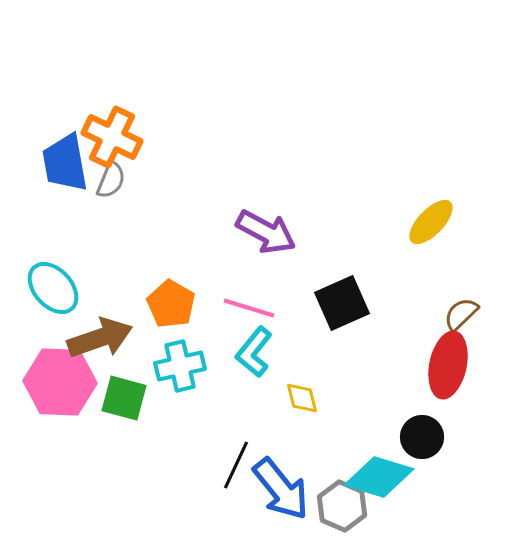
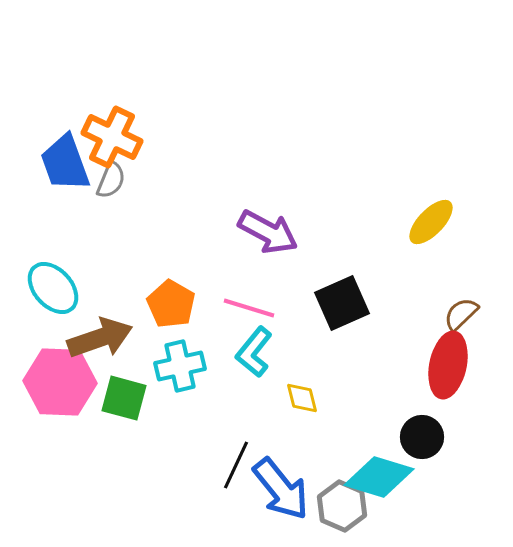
blue trapezoid: rotated 10 degrees counterclockwise
purple arrow: moved 2 px right
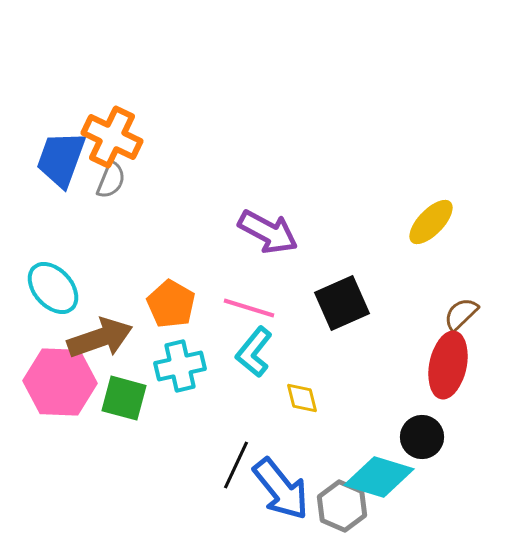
blue trapezoid: moved 4 px left, 4 px up; rotated 40 degrees clockwise
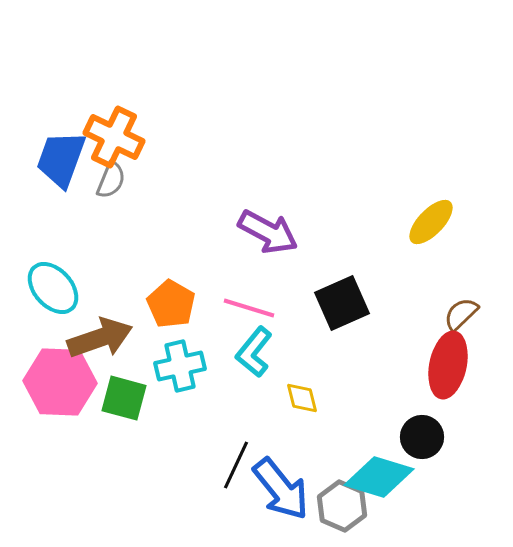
orange cross: moved 2 px right
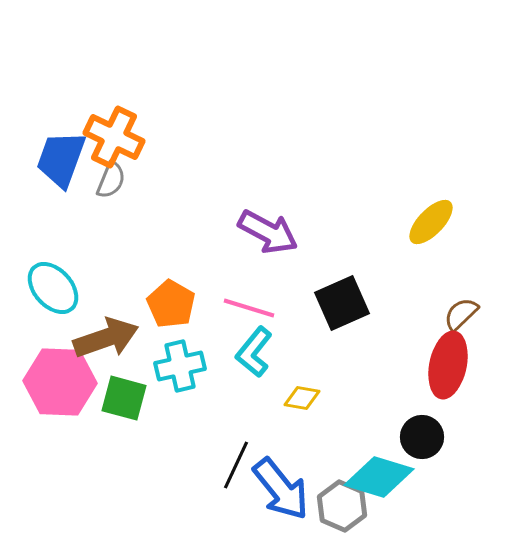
brown arrow: moved 6 px right
yellow diamond: rotated 66 degrees counterclockwise
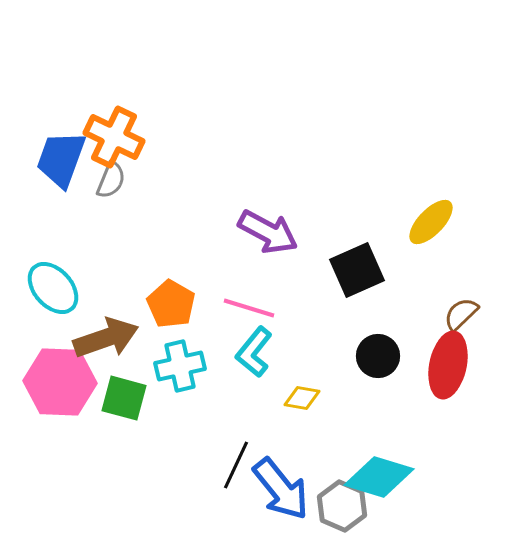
black square: moved 15 px right, 33 px up
black circle: moved 44 px left, 81 px up
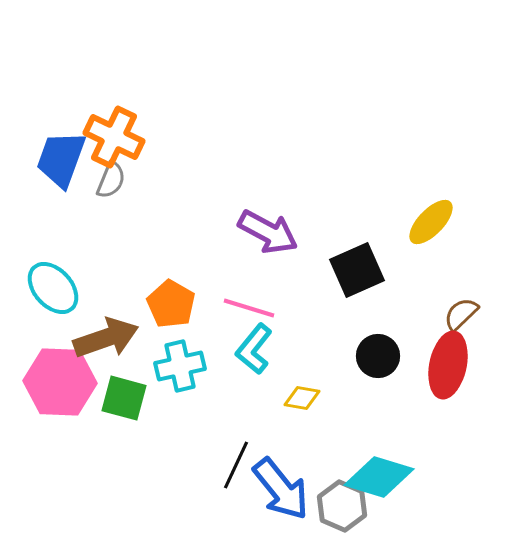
cyan L-shape: moved 3 px up
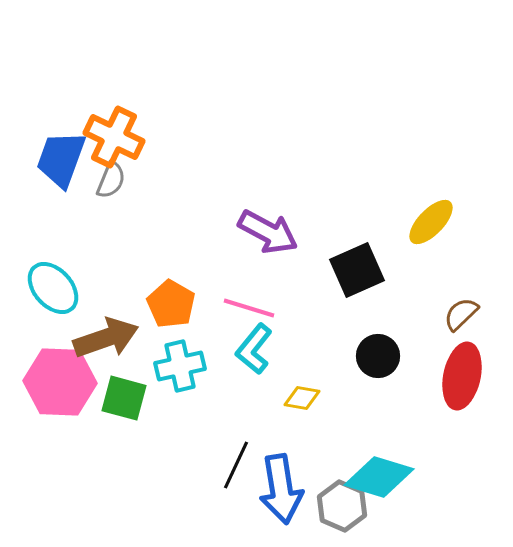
red ellipse: moved 14 px right, 11 px down
blue arrow: rotated 30 degrees clockwise
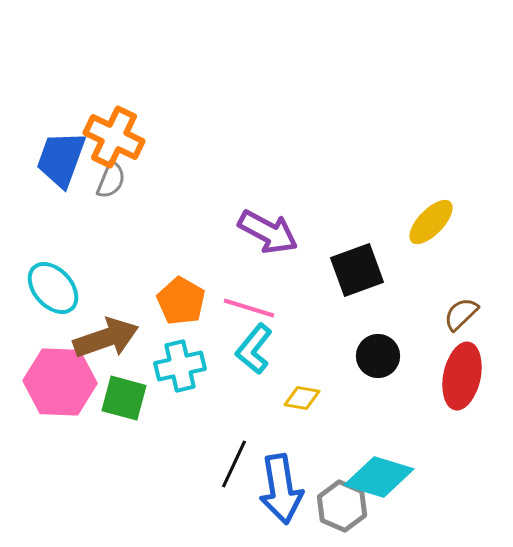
black square: rotated 4 degrees clockwise
orange pentagon: moved 10 px right, 3 px up
black line: moved 2 px left, 1 px up
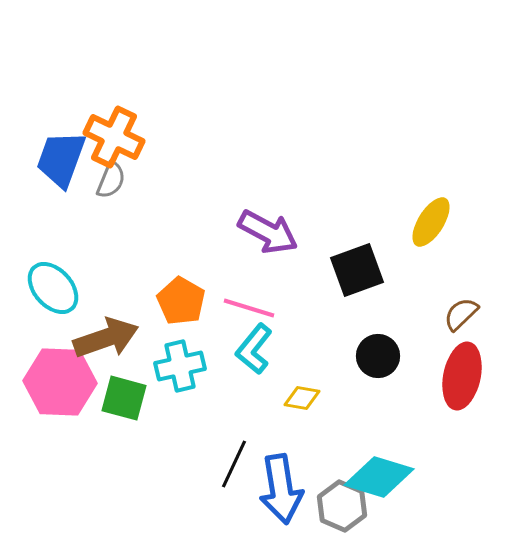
yellow ellipse: rotated 12 degrees counterclockwise
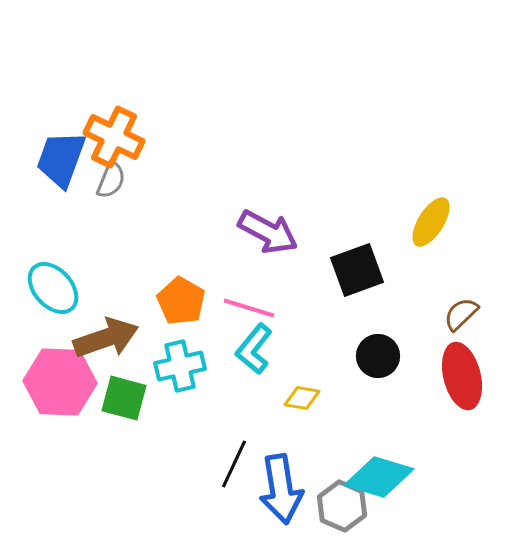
red ellipse: rotated 26 degrees counterclockwise
